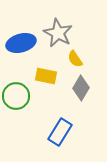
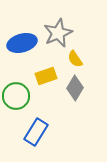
gray star: rotated 20 degrees clockwise
blue ellipse: moved 1 px right
yellow rectangle: rotated 30 degrees counterclockwise
gray diamond: moved 6 px left
blue rectangle: moved 24 px left
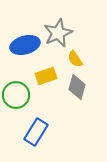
blue ellipse: moved 3 px right, 2 px down
gray diamond: moved 2 px right, 1 px up; rotated 15 degrees counterclockwise
green circle: moved 1 px up
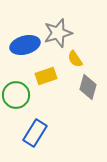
gray star: rotated 8 degrees clockwise
gray diamond: moved 11 px right
blue rectangle: moved 1 px left, 1 px down
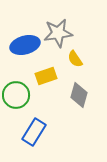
gray star: rotated 8 degrees clockwise
gray diamond: moved 9 px left, 8 px down
blue rectangle: moved 1 px left, 1 px up
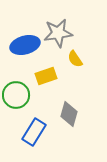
gray diamond: moved 10 px left, 19 px down
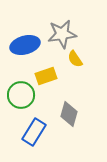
gray star: moved 4 px right, 1 px down
green circle: moved 5 px right
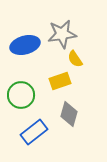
yellow rectangle: moved 14 px right, 5 px down
blue rectangle: rotated 20 degrees clockwise
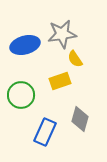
gray diamond: moved 11 px right, 5 px down
blue rectangle: moved 11 px right; rotated 28 degrees counterclockwise
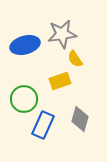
green circle: moved 3 px right, 4 px down
blue rectangle: moved 2 px left, 7 px up
